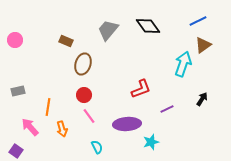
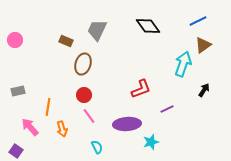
gray trapezoid: moved 11 px left; rotated 15 degrees counterclockwise
black arrow: moved 2 px right, 9 px up
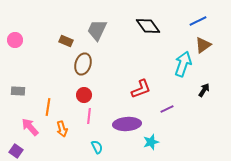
gray rectangle: rotated 16 degrees clockwise
pink line: rotated 42 degrees clockwise
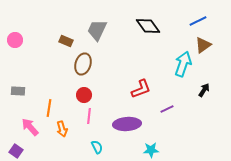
orange line: moved 1 px right, 1 px down
cyan star: moved 8 px down; rotated 14 degrees clockwise
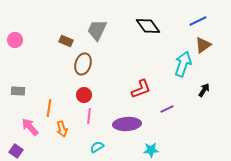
cyan semicircle: rotated 96 degrees counterclockwise
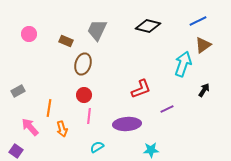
black diamond: rotated 40 degrees counterclockwise
pink circle: moved 14 px right, 6 px up
gray rectangle: rotated 32 degrees counterclockwise
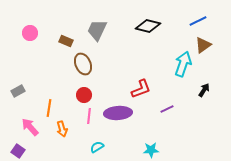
pink circle: moved 1 px right, 1 px up
brown ellipse: rotated 40 degrees counterclockwise
purple ellipse: moved 9 px left, 11 px up
purple square: moved 2 px right
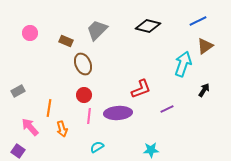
gray trapezoid: rotated 20 degrees clockwise
brown triangle: moved 2 px right, 1 px down
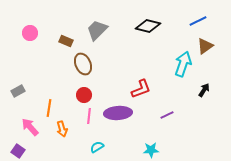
purple line: moved 6 px down
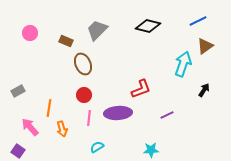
pink line: moved 2 px down
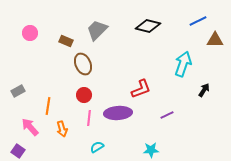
brown triangle: moved 10 px right, 6 px up; rotated 36 degrees clockwise
orange line: moved 1 px left, 2 px up
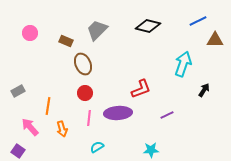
red circle: moved 1 px right, 2 px up
